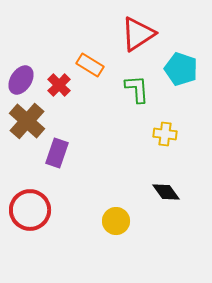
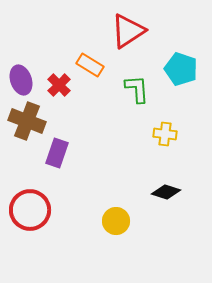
red triangle: moved 10 px left, 3 px up
purple ellipse: rotated 52 degrees counterclockwise
brown cross: rotated 21 degrees counterclockwise
black diamond: rotated 36 degrees counterclockwise
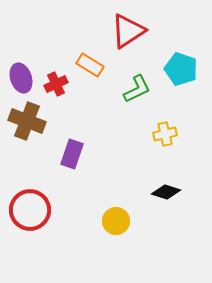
purple ellipse: moved 2 px up
red cross: moved 3 px left, 1 px up; rotated 20 degrees clockwise
green L-shape: rotated 68 degrees clockwise
yellow cross: rotated 20 degrees counterclockwise
purple rectangle: moved 15 px right, 1 px down
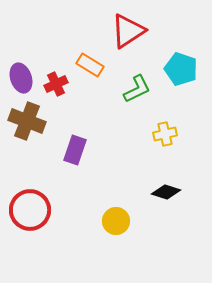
purple rectangle: moved 3 px right, 4 px up
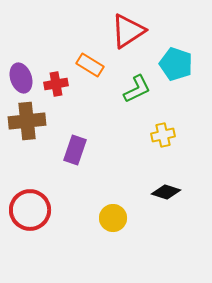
cyan pentagon: moved 5 px left, 5 px up
red cross: rotated 15 degrees clockwise
brown cross: rotated 27 degrees counterclockwise
yellow cross: moved 2 px left, 1 px down
yellow circle: moved 3 px left, 3 px up
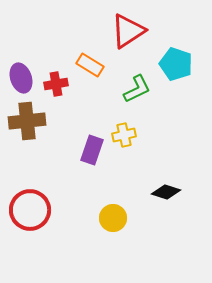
yellow cross: moved 39 px left
purple rectangle: moved 17 px right
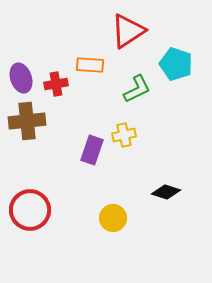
orange rectangle: rotated 28 degrees counterclockwise
